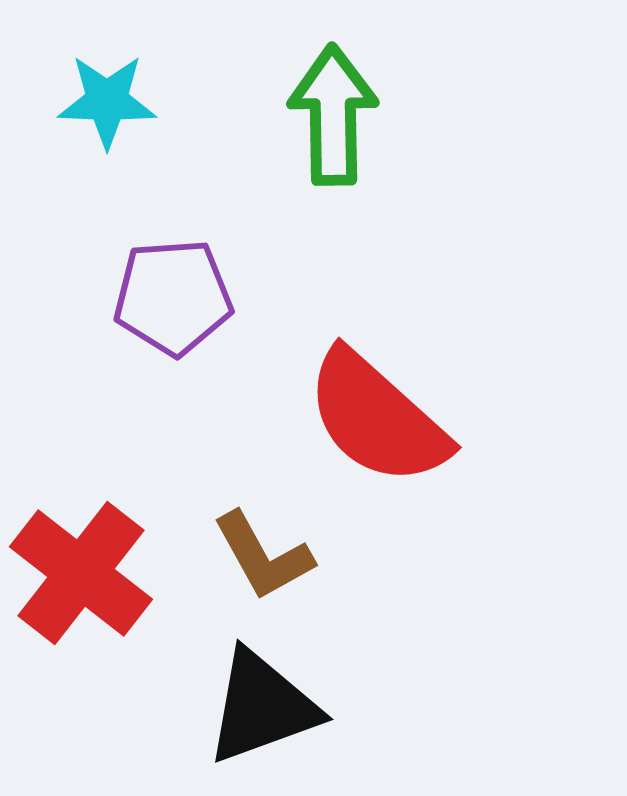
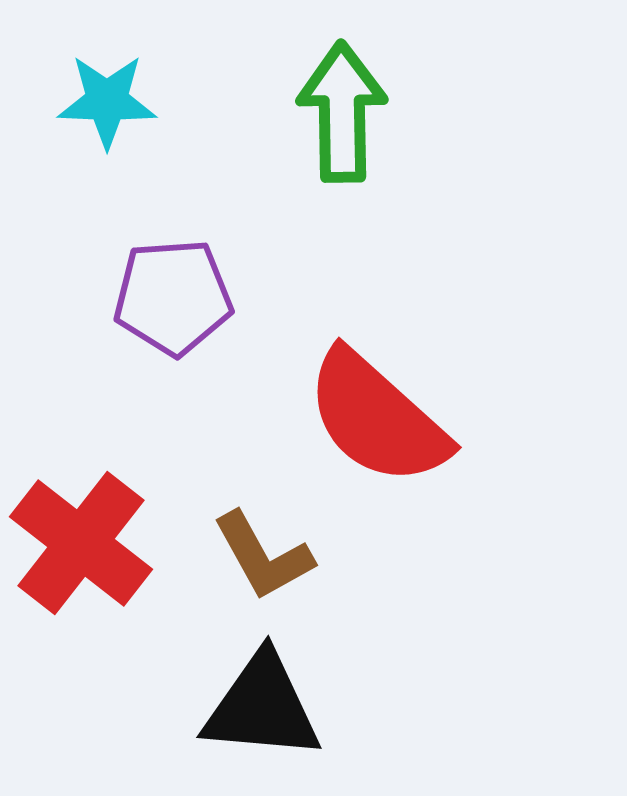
green arrow: moved 9 px right, 3 px up
red cross: moved 30 px up
black triangle: rotated 25 degrees clockwise
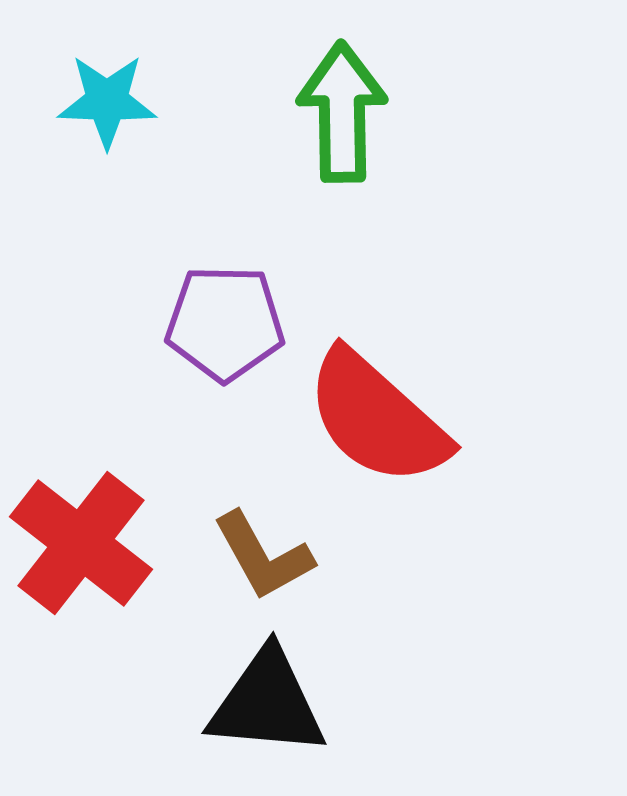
purple pentagon: moved 52 px right, 26 px down; rotated 5 degrees clockwise
black triangle: moved 5 px right, 4 px up
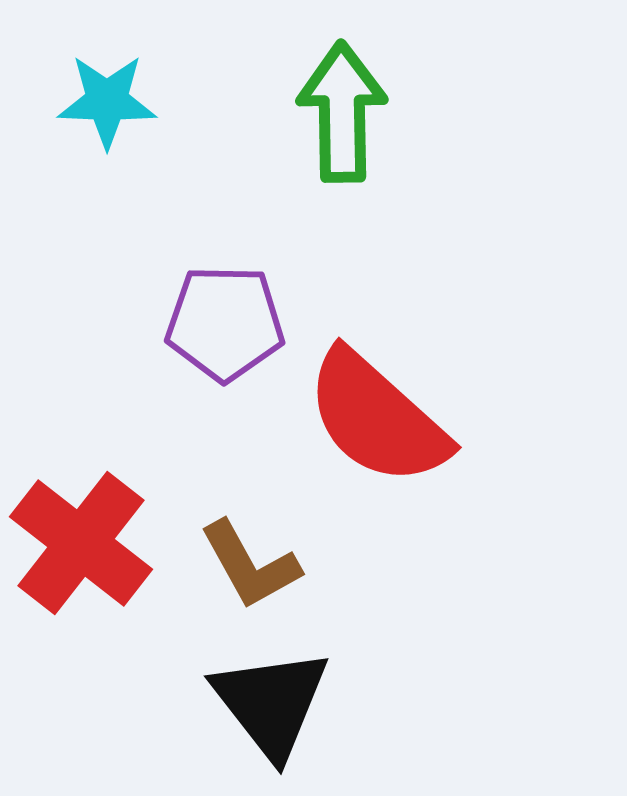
brown L-shape: moved 13 px left, 9 px down
black triangle: moved 4 px right; rotated 47 degrees clockwise
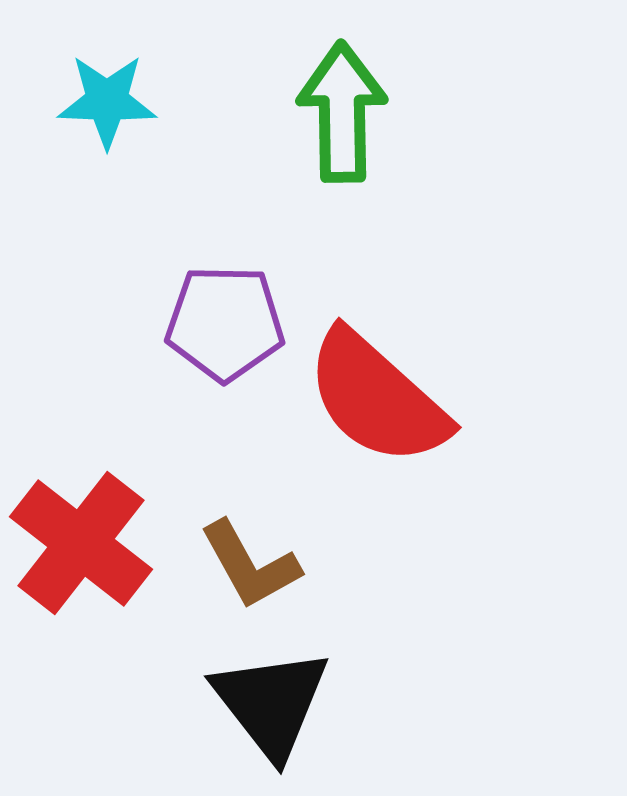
red semicircle: moved 20 px up
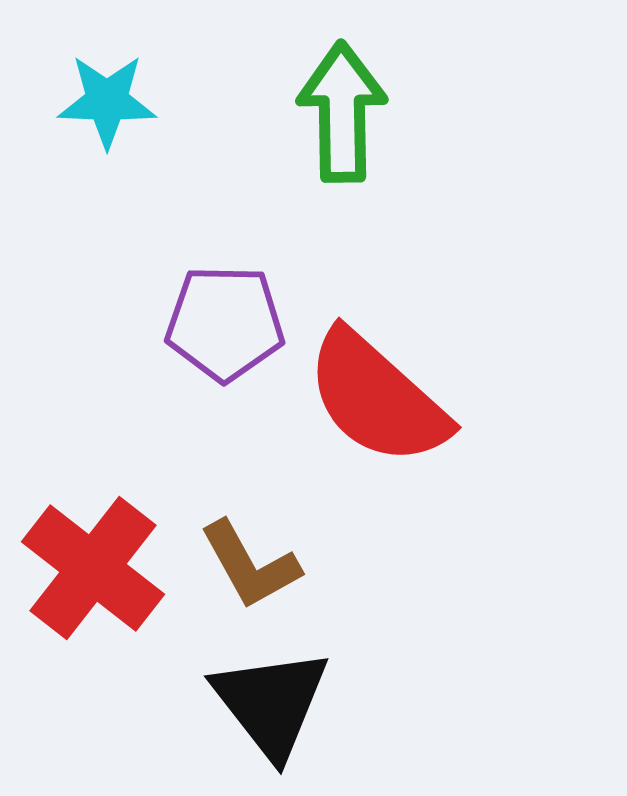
red cross: moved 12 px right, 25 px down
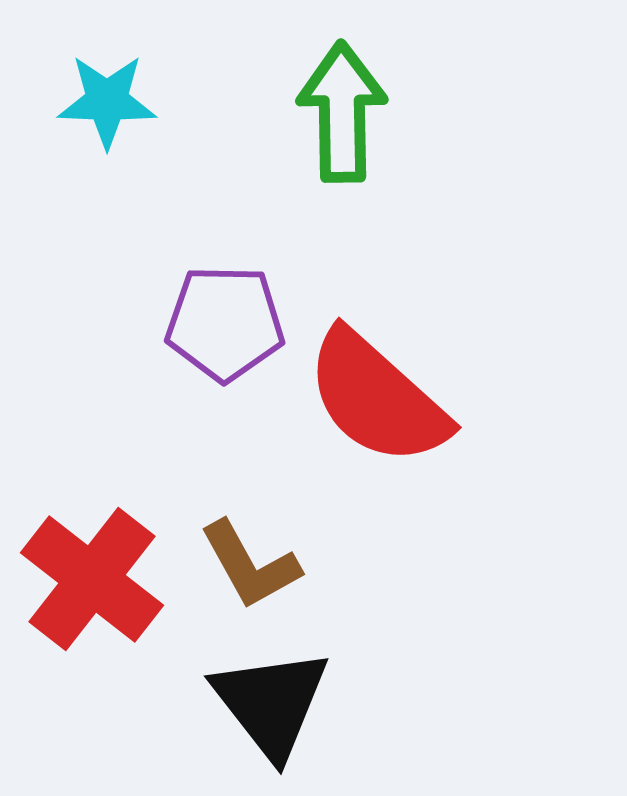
red cross: moved 1 px left, 11 px down
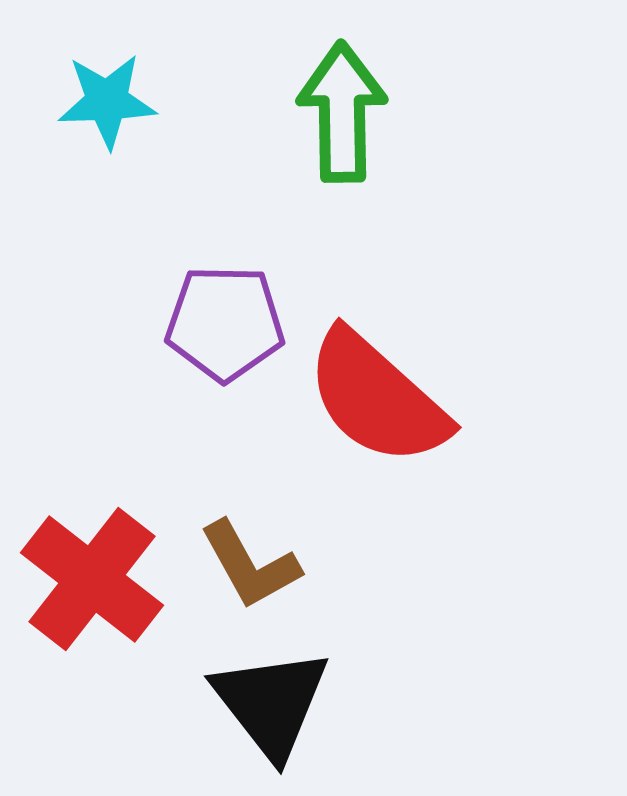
cyan star: rotated 4 degrees counterclockwise
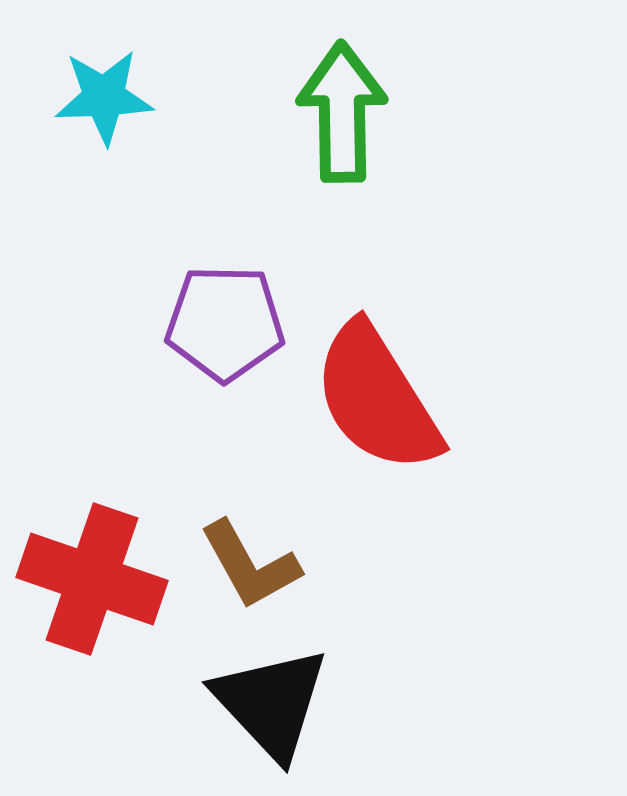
cyan star: moved 3 px left, 4 px up
red semicircle: rotated 16 degrees clockwise
red cross: rotated 19 degrees counterclockwise
black triangle: rotated 5 degrees counterclockwise
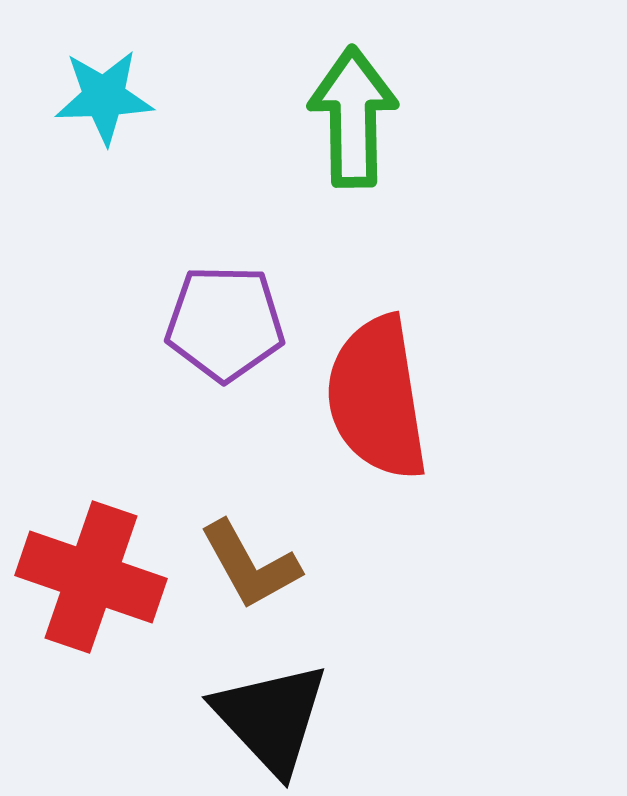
green arrow: moved 11 px right, 5 px down
red semicircle: rotated 23 degrees clockwise
red cross: moved 1 px left, 2 px up
black triangle: moved 15 px down
